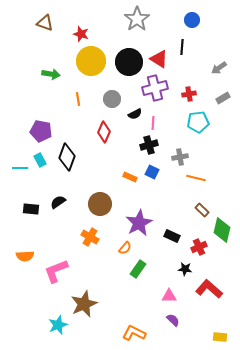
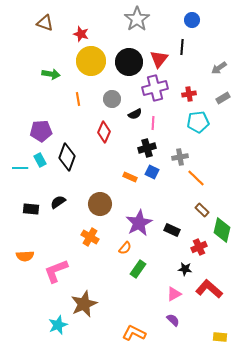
red triangle at (159, 59): rotated 36 degrees clockwise
purple pentagon at (41, 131): rotated 15 degrees counterclockwise
black cross at (149, 145): moved 2 px left, 3 px down
orange line at (196, 178): rotated 30 degrees clockwise
black rectangle at (172, 236): moved 6 px up
pink triangle at (169, 296): moved 5 px right, 2 px up; rotated 28 degrees counterclockwise
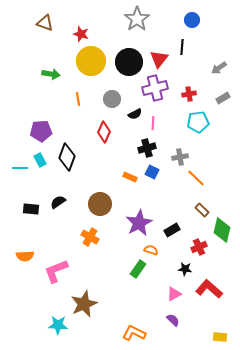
black rectangle at (172, 230): rotated 56 degrees counterclockwise
orange semicircle at (125, 248): moved 26 px right, 2 px down; rotated 112 degrees counterclockwise
cyan star at (58, 325): rotated 24 degrees clockwise
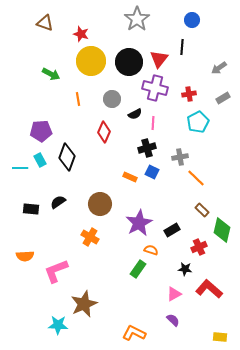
green arrow at (51, 74): rotated 18 degrees clockwise
purple cross at (155, 88): rotated 30 degrees clockwise
cyan pentagon at (198, 122): rotated 20 degrees counterclockwise
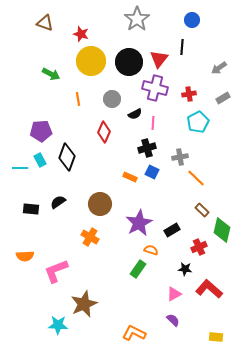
yellow rectangle at (220, 337): moved 4 px left
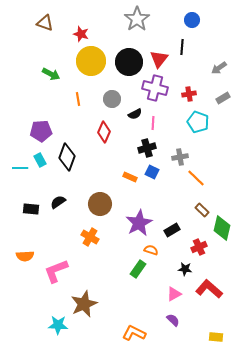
cyan pentagon at (198, 122): rotated 25 degrees counterclockwise
green diamond at (222, 230): moved 2 px up
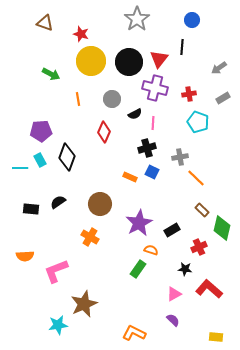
cyan star at (58, 325): rotated 12 degrees counterclockwise
